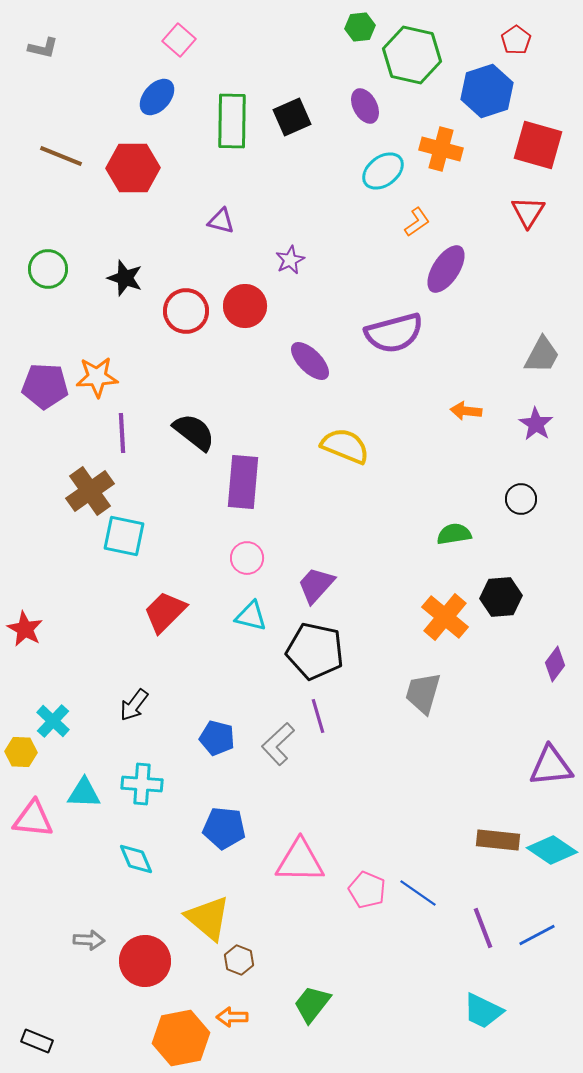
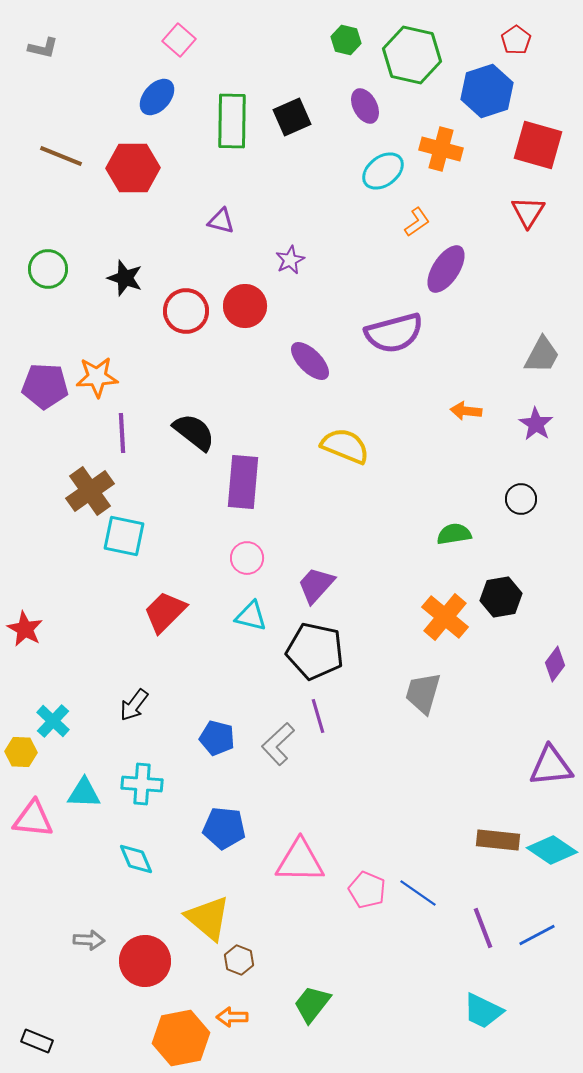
green hexagon at (360, 27): moved 14 px left, 13 px down; rotated 20 degrees clockwise
black hexagon at (501, 597): rotated 6 degrees counterclockwise
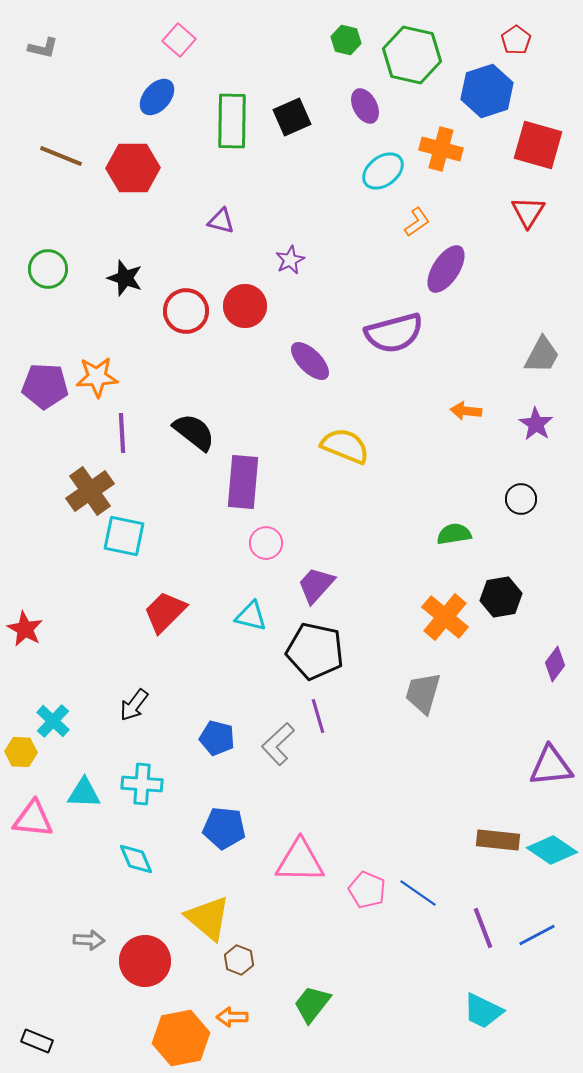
pink circle at (247, 558): moved 19 px right, 15 px up
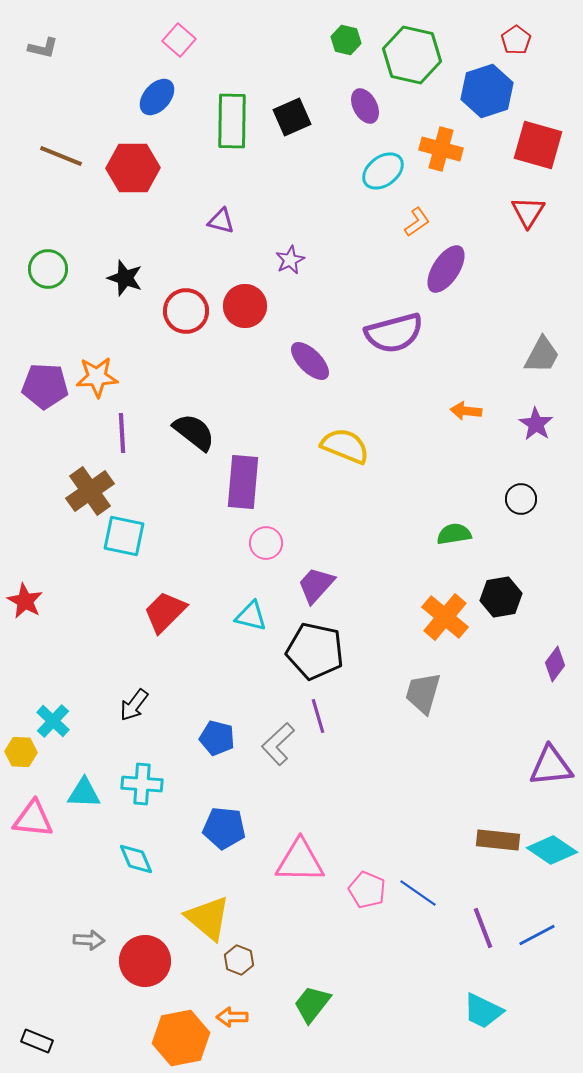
red star at (25, 629): moved 28 px up
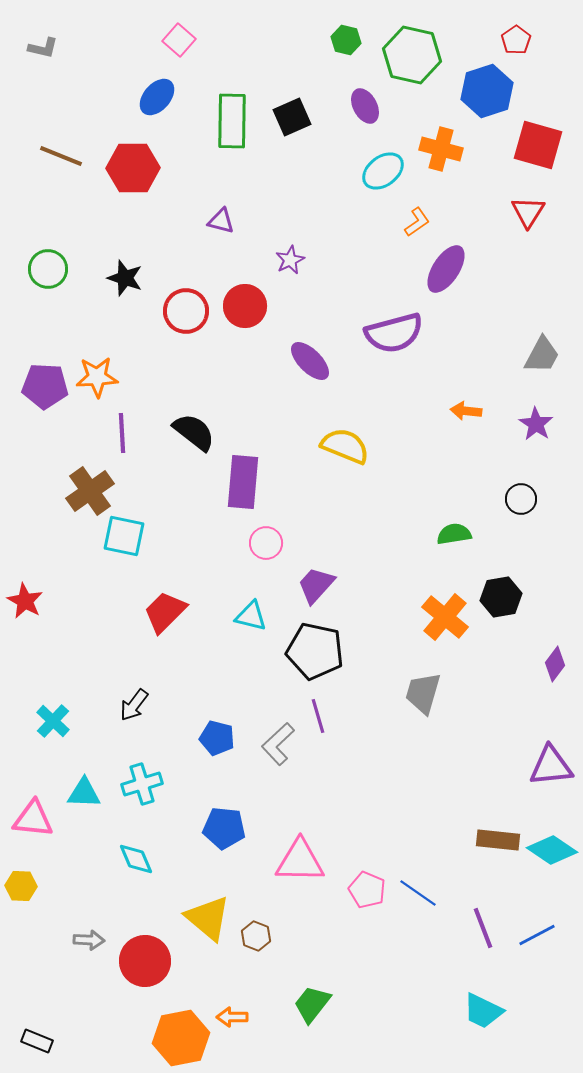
yellow hexagon at (21, 752): moved 134 px down
cyan cross at (142, 784): rotated 21 degrees counterclockwise
brown hexagon at (239, 960): moved 17 px right, 24 px up
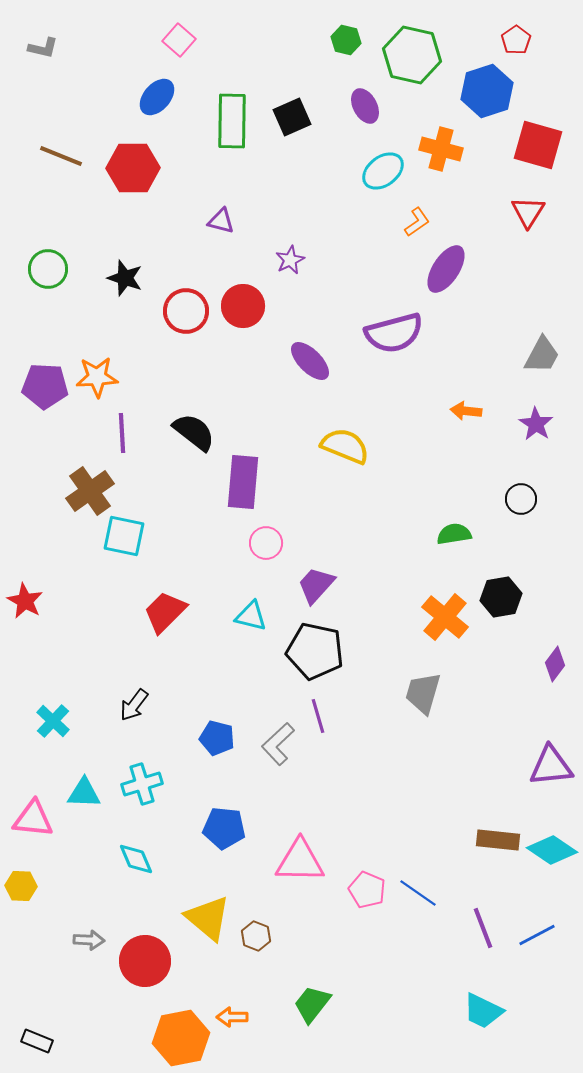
red circle at (245, 306): moved 2 px left
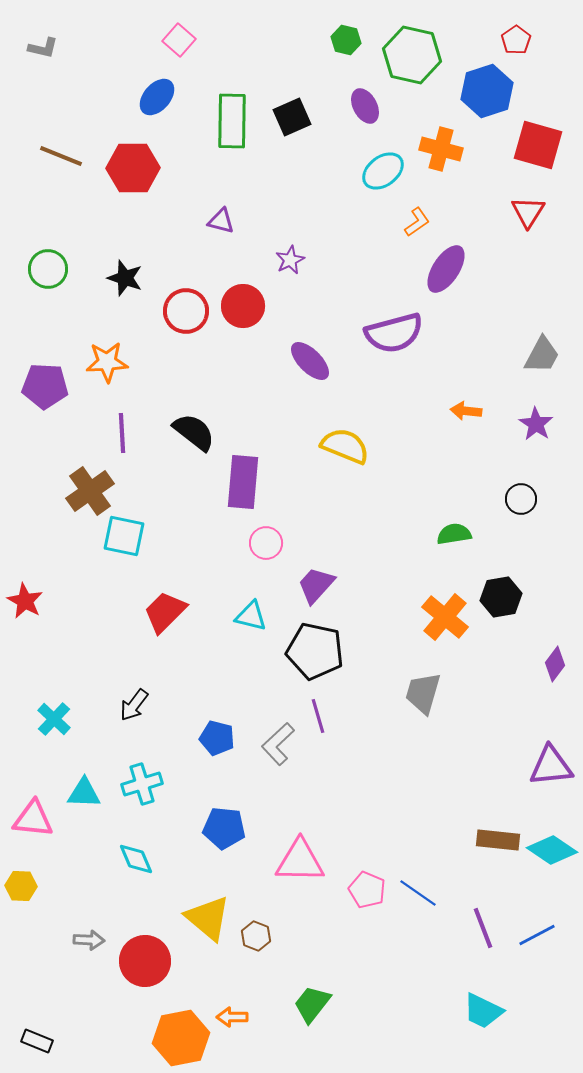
orange star at (97, 377): moved 10 px right, 15 px up
cyan cross at (53, 721): moved 1 px right, 2 px up
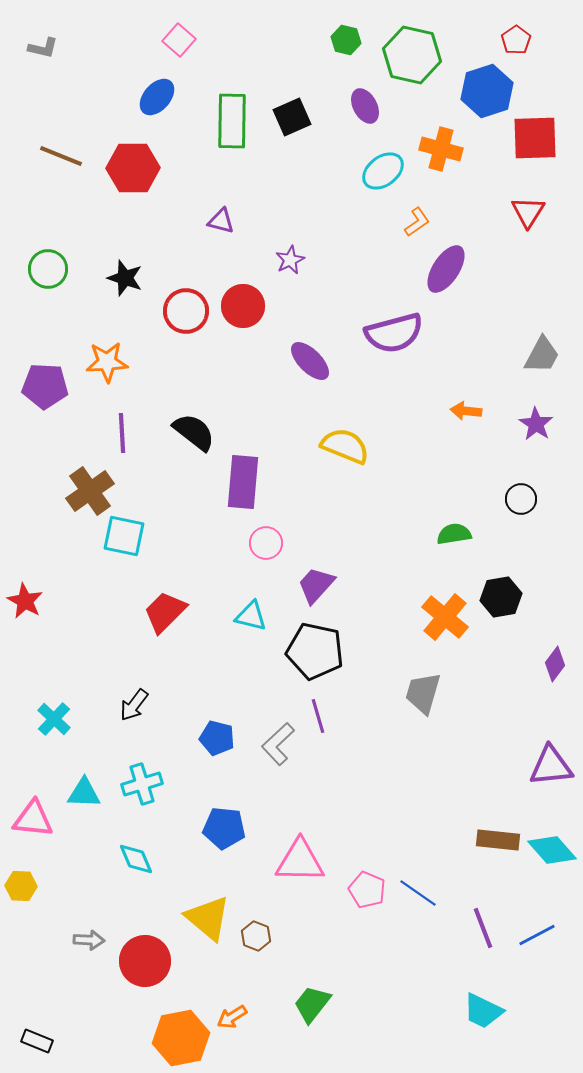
red square at (538, 145): moved 3 px left, 7 px up; rotated 18 degrees counterclockwise
cyan diamond at (552, 850): rotated 15 degrees clockwise
orange arrow at (232, 1017): rotated 32 degrees counterclockwise
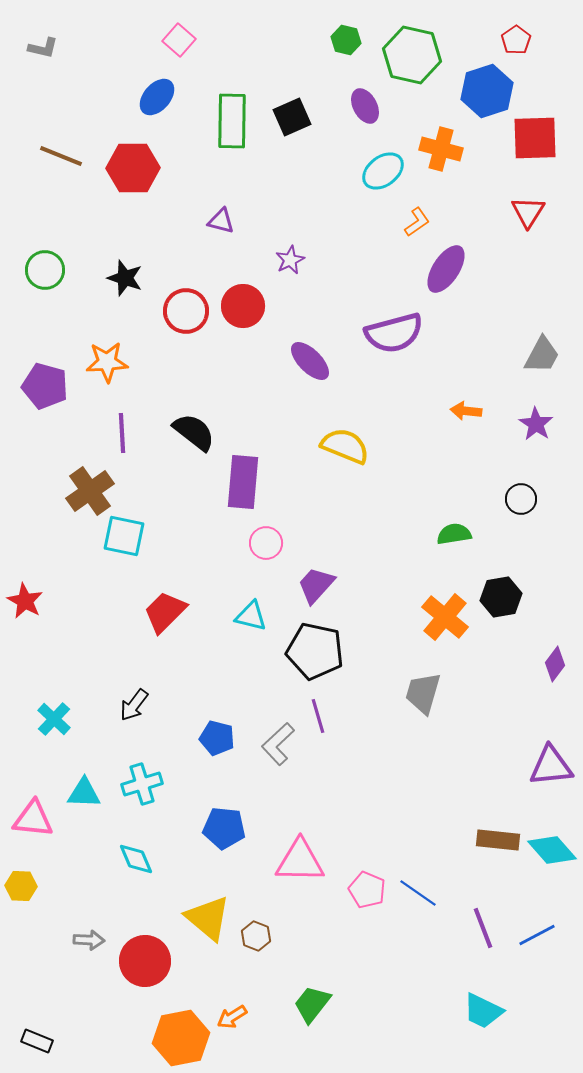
green circle at (48, 269): moved 3 px left, 1 px down
purple pentagon at (45, 386): rotated 12 degrees clockwise
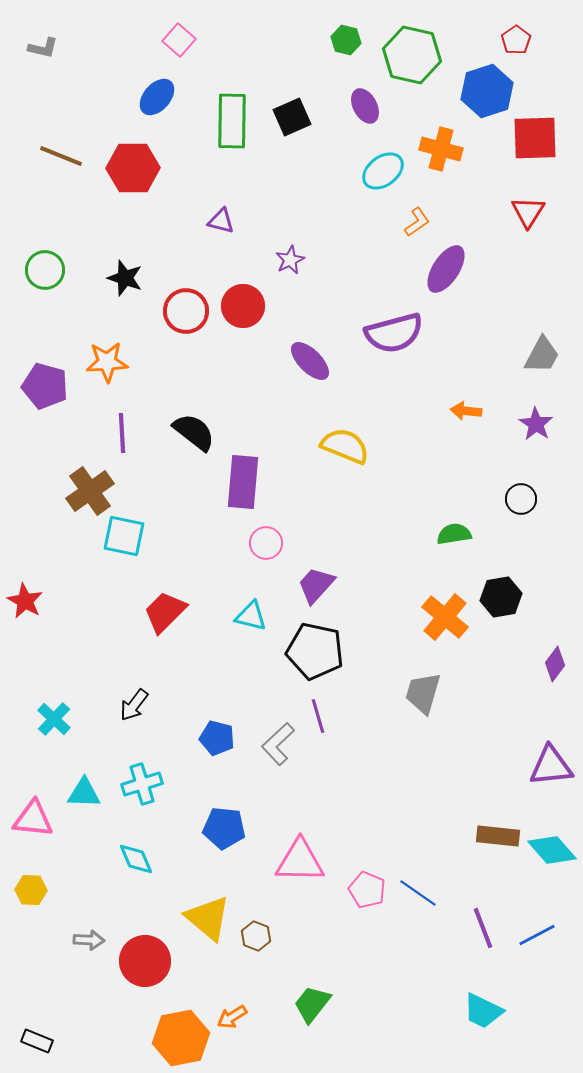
brown rectangle at (498, 840): moved 4 px up
yellow hexagon at (21, 886): moved 10 px right, 4 px down
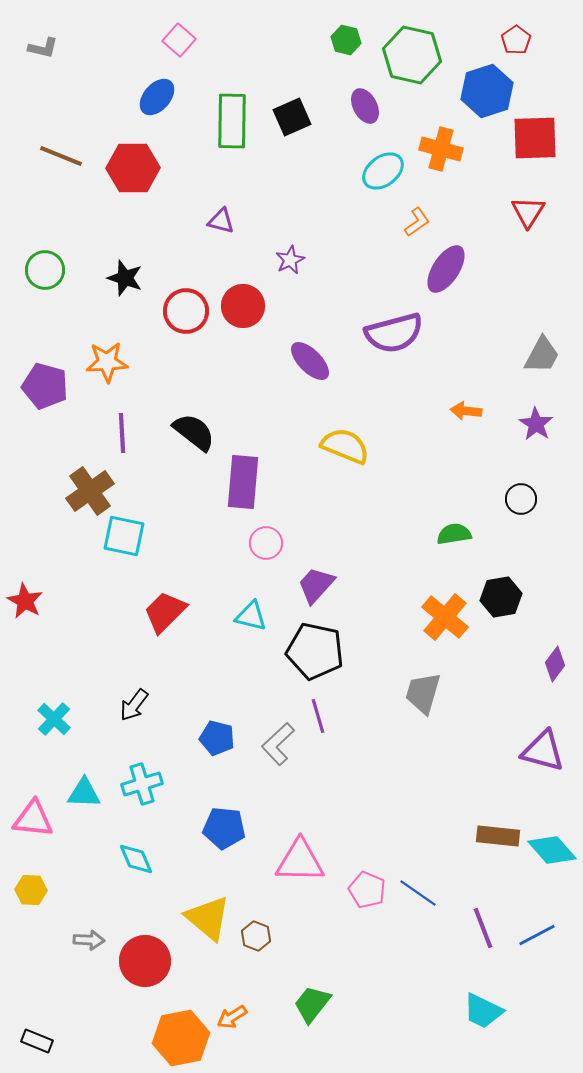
purple triangle at (551, 766): moved 8 px left, 15 px up; rotated 21 degrees clockwise
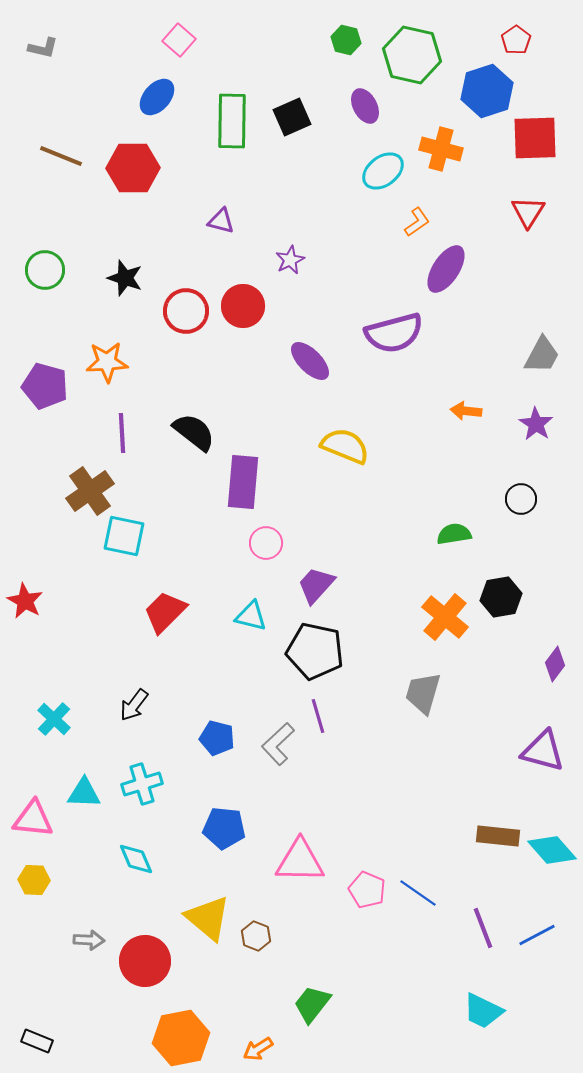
yellow hexagon at (31, 890): moved 3 px right, 10 px up
orange arrow at (232, 1017): moved 26 px right, 32 px down
